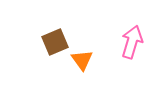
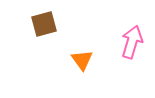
brown square: moved 11 px left, 18 px up; rotated 8 degrees clockwise
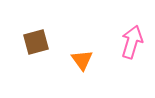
brown square: moved 8 px left, 18 px down
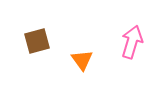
brown square: moved 1 px right, 1 px up
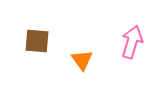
brown square: rotated 20 degrees clockwise
